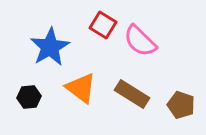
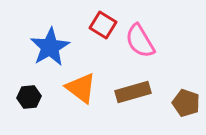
pink semicircle: rotated 15 degrees clockwise
brown rectangle: moved 1 px right, 2 px up; rotated 48 degrees counterclockwise
brown pentagon: moved 5 px right, 2 px up
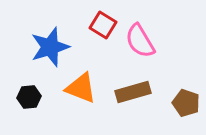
blue star: rotated 12 degrees clockwise
orange triangle: rotated 16 degrees counterclockwise
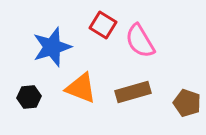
blue star: moved 2 px right
brown pentagon: moved 1 px right
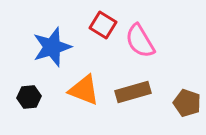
orange triangle: moved 3 px right, 2 px down
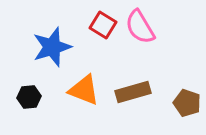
pink semicircle: moved 14 px up
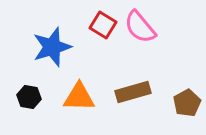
pink semicircle: rotated 9 degrees counterclockwise
orange triangle: moved 5 px left, 7 px down; rotated 20 degrees counterclockwise
black hexagon: rotated 15 degrees clockwise
brown pentagon: rotated 24 degrees clockwise
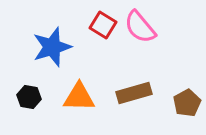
brown rectangle: moved 1 px right, 1 px down
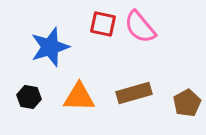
red square: moved 1 px up; rotated 20 degrees counterclockwise
blue star: moved 2 px left
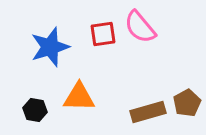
red square: moved 10 px down; rotated 20 degrees counterclockwise
brown rectangle: moved 14 px right, 19 px down
black hexagon: moved 6 px right, 13 px down
